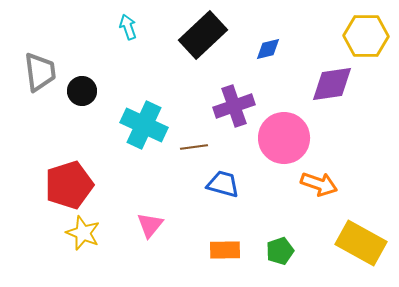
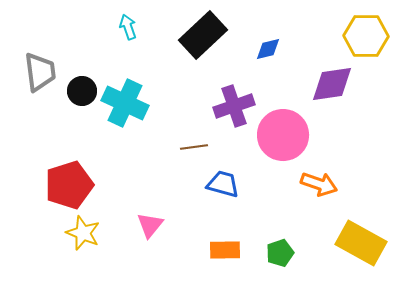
cyan cross: moved 19 px left, 22 px up
pink circle: moved 1 px left, 3 px up
green pentagon: moved 2 px down
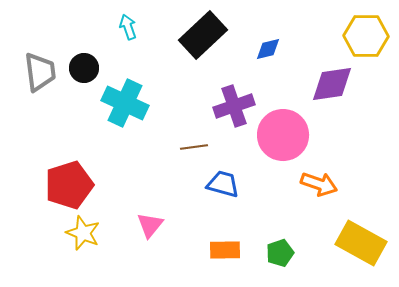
black circle: moved 2 px right, 23 px up
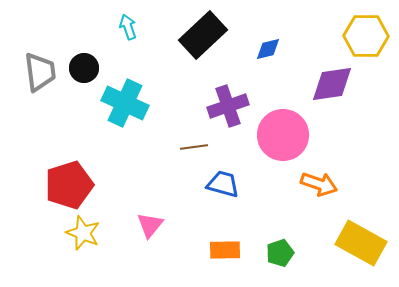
purple cross: moved 6 px left
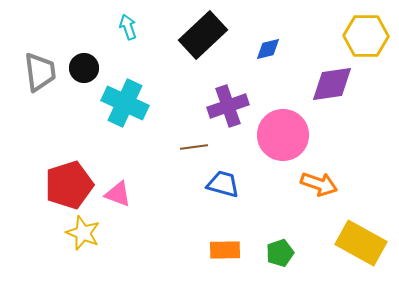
pink triangle: moved 32 px left, 31 px up; rotated 48 degrees counterclockwise
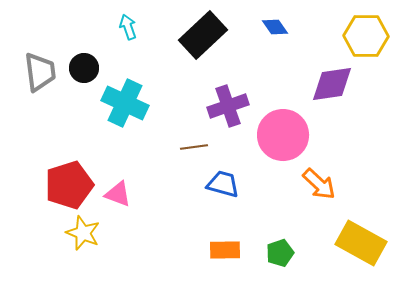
blue diamond: moved 7 px right, 22 px up; rotated 68 degrees clockwise
orange arrow: rotated 24 degrees clockwise
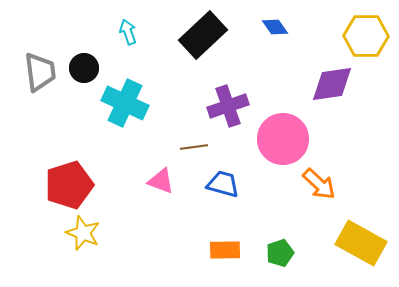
cyan arrow: moved 5 px down
pink circle: moved 4 px down
pink triangle: moved 43 px right, 13 px up
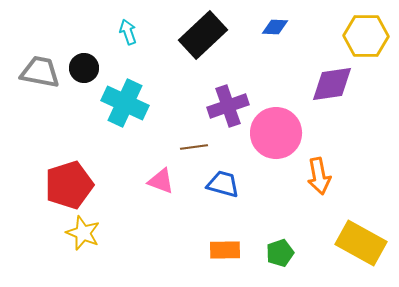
blue diamond: rotated 52 degrees counterclockwise
gray trapezoid: rotated 72 degrees counterclockwise
pink circle: moved 7 px left, 6 px up
orange arrow: moved 8 px up; rotated 36 degrees clockwise
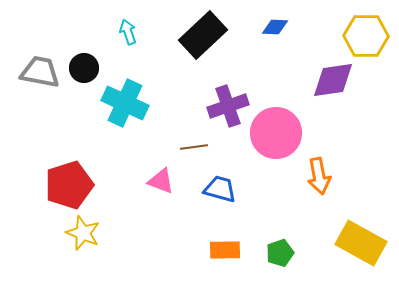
purple diamond: moved 1 px right, 4 px up
blue trapezoid: moved 3 px left, 5 px down
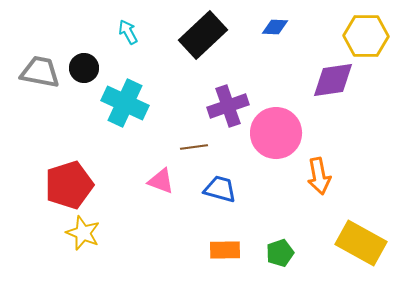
cyan arrow: rotated 10 degrees counterclockwise
